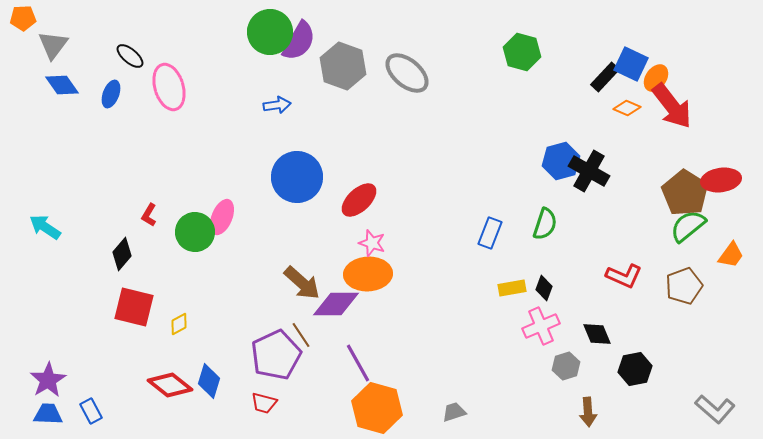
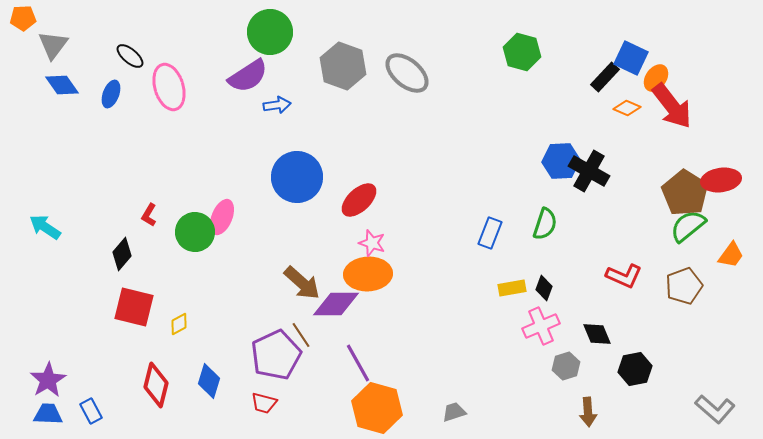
purple semicircle at (299, 41): moved 51 px left, 35 px down; rotated 27 degrees clockwise
blue square at (631, 64): moved 6 px up
blue hexagon at (561, 161): rotated 12 degrees clockwise
red diamond at (170, 385): moved 14 px left; rotated 66 degrees clockwise
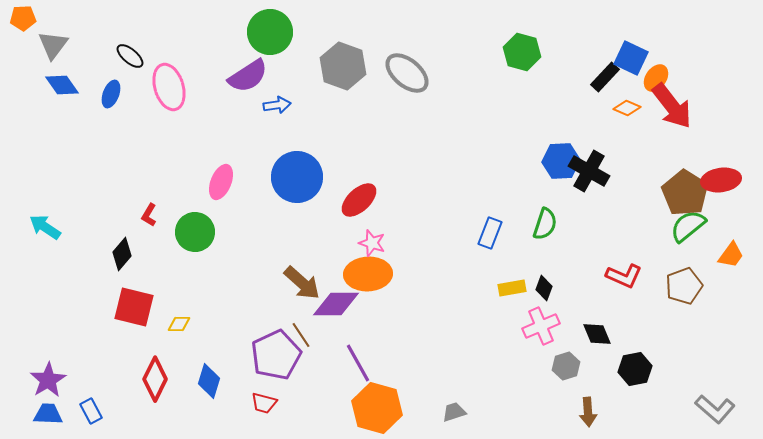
pink ellipse at (222, 217): moved 1 px left, 35 px up
yellow diamond at (179, 324): rotated 30 degrees clockwise
red diamond at (156, 385): moved 1 px left, 6 px up; rotated 12 degrees clockwise
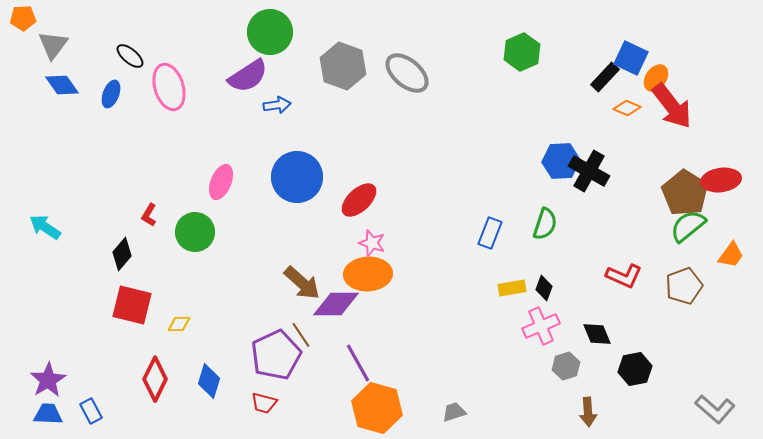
green hexagon at (522, 52): rotated 21 degrees clockwise
red square at (134, 307): moved 2 px left, 2 px up
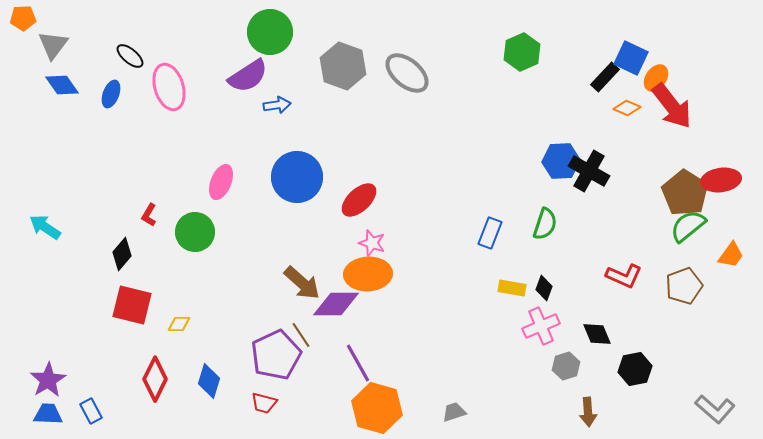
yellow rectangle at (512, 288): rotated 20 degrees clockwise
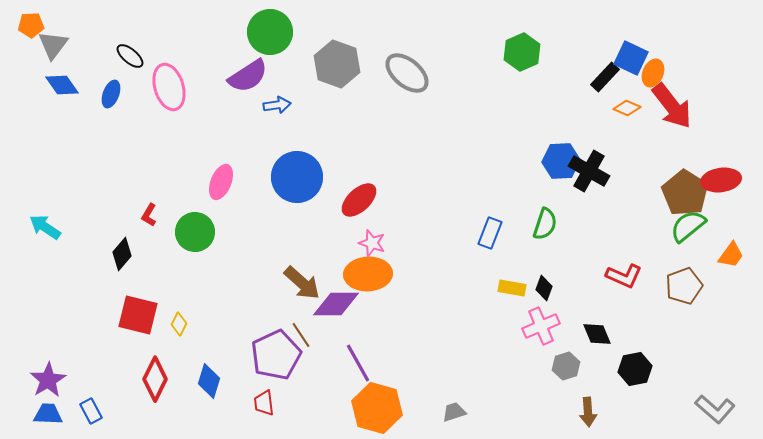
orange pentagon at (23, 18): moved 8 px right, 7 px down
gray hexagon at (343, 66): moved 6 px left, 2 px up
orange ellipse at (656, 78): moved 3 px left, 5 px up; rotated 12 degrees counterclockwise
red square at (132, 305): moved 6 px right, 10 px down
yellow diamond at (179, 324): rotated 65 degrees counterclockwise
red trapezoid at (264, 403): rotated 68 degrees clockwise
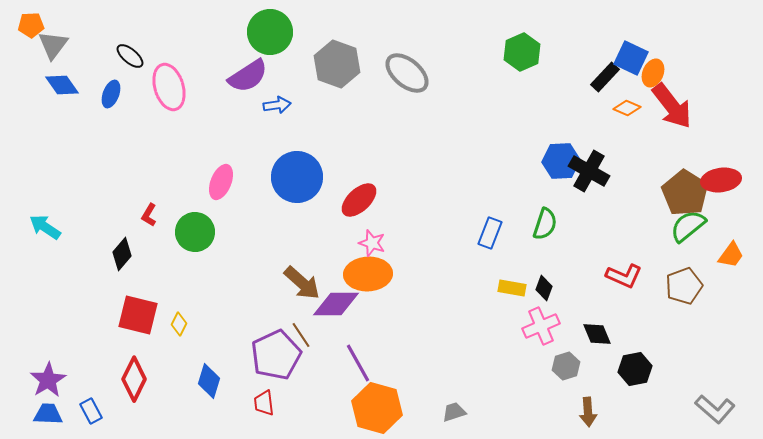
red diamond at (155, 379): moved 21 px left
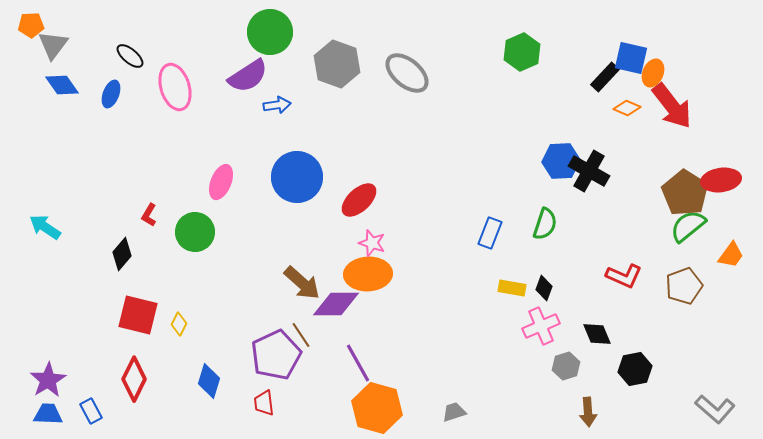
blue square at (631, 58): rotated 12 degrees counterclockwise
pink ellipse at (169, 87): moved 6 px right
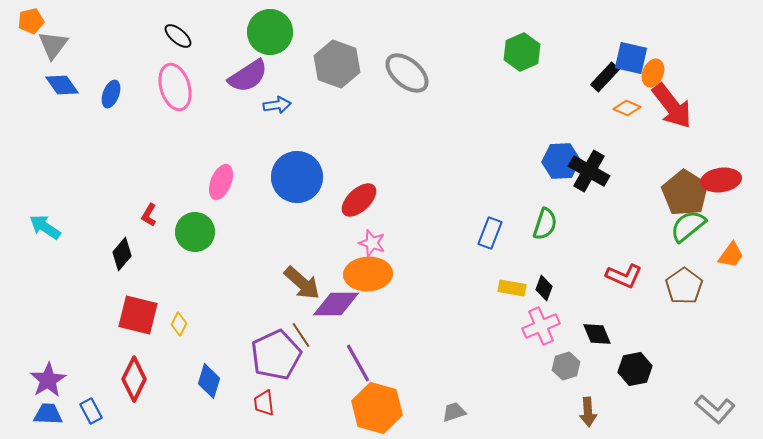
orange pentagon at (31, 25): moved 4 px up; rotated 10 degrees counterclockwise
black ellipse at (130, 56): moved 48 px right, 20 px up
brown pentagon at (684, 286): rotated 15 degrees counterclockwise
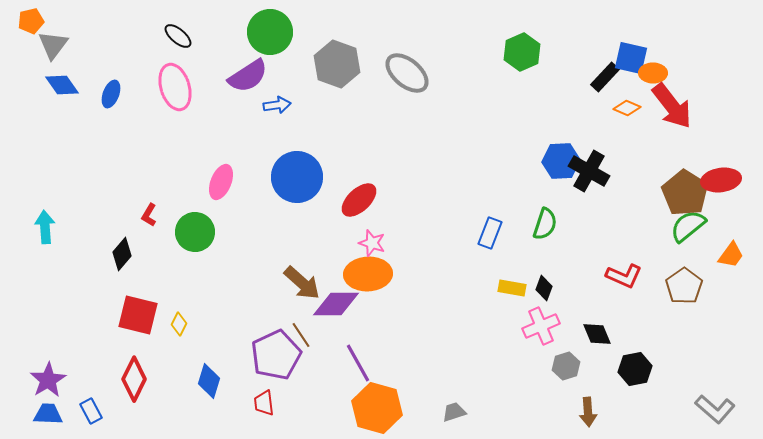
orange ellipse at (653, 73): rotated 68 degrees clockwise
cyan arrow at (45, 227): rotated 52 degrees clockwise
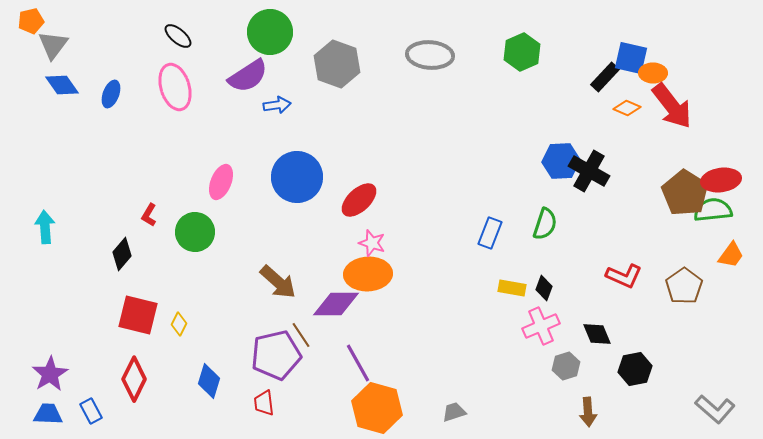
gray ellipse at (407, 73): moved 23 px right, 18 px up; rotated 36 degrees counterclockwise
green semicircle at (688, 226): moved 25 px right, 16 px up; rotated 33 degrees clockwise
brown arrow at (302, 283): moved 24 px left, 1 px up
purple pentagon at (276, 355): rotated 12 degrees clockwise
purple star at (48, 380): moved 2 px right, 6 px up
